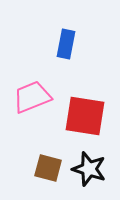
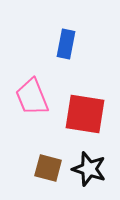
pink trapezoid: rotated 90 degrees counterclockwise
red square: moved 2 px up
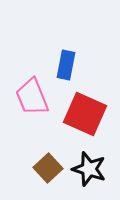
blue rectangle: moved 21 px down
red square: rotated 15 degrees clockwise
brown square: rotated 32 degrees clockwise
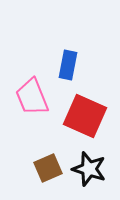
blue rectangle: moved 2 px right
red square: moved 2 px down
brown square: rotated 20 degrees clockwise
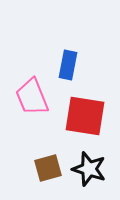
red square: rotated 15 degrees counterclockwise
brown square: rotated 8 degrees clockwise
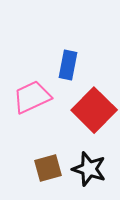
pink trapezoid: rotated 87 degrees clockwise
red square: moved 9 px right, 6 px up; rotated 36 degrees clockwise
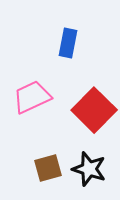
blue rectangle: moved 22 px up
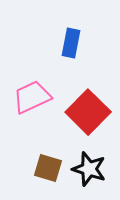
blue rectangle: moved 3 px right
red square: moved 6 px left, 2 px down
brown square: rotated 32 degrees clockwise
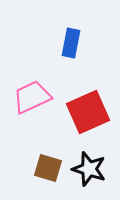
red square: rotated 21 degrees clockwise
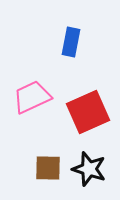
blue rectangle: moved 1 px up
brown square: rotated 16 degrees counterclockwise
